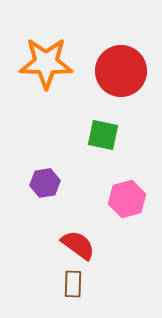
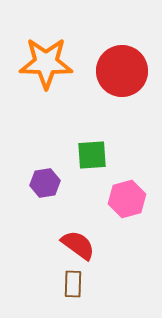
red circle: moved 1 px right
green square: moved 11 px left, 20 px down; rotated 16 degrees counterclockwise
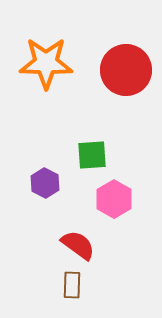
red circle: moved 4 px right, 1 px up
purple hexagon: rotated 24 degrees counterclockwise
pink hexagon: moved 13 px left; rotated 15 degrees counterclockwise
brown rectangle: moved 1 px left, 1 px down
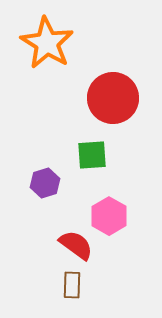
orange star: moved 1 px right, 20 px up; rotated 30 degrees clockwise
red circle: moved 13 px left, 28 px down
purple hexagon: rotated 16 degrees clockwise
pink hexagon: moved 5 px left, 17 px down
red semicircle: moved 2 px left
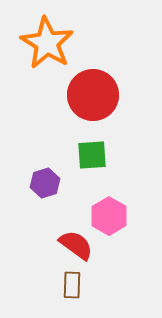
red circle: moved 20 px left, 3 px up
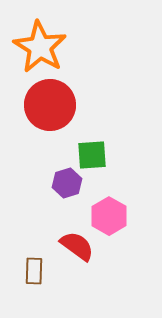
orange star: moved 7 px left, 4 px down
red circle: moved 43 px left, 10 px down
purple hexagon: moved 22 px right
red semicircle: moved 1 px right, 1 px down
brown rectangle: moved 38 px left, 14 px up
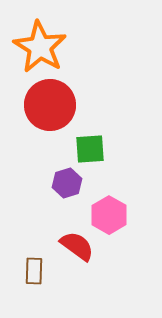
green square: moved 2 px left, 6 px up
pink hexagon: moved 1 px up
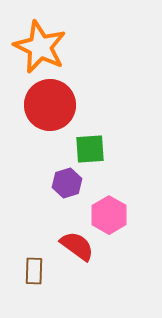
orange star: rotated 6 degrees counterclockwise
